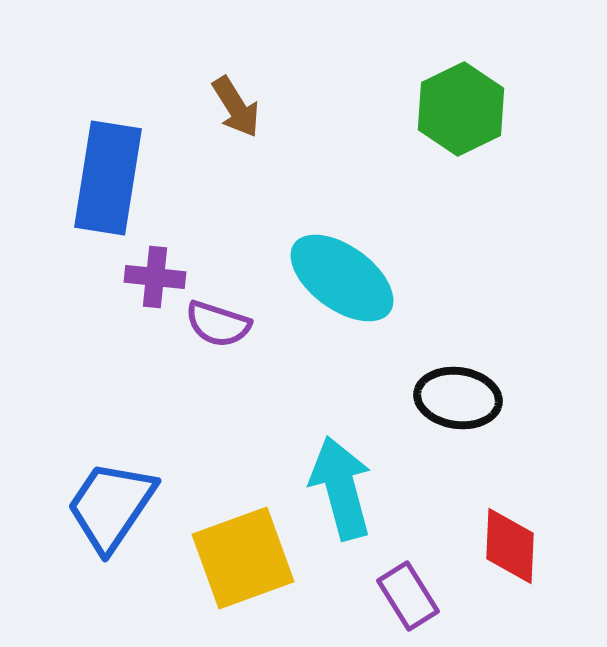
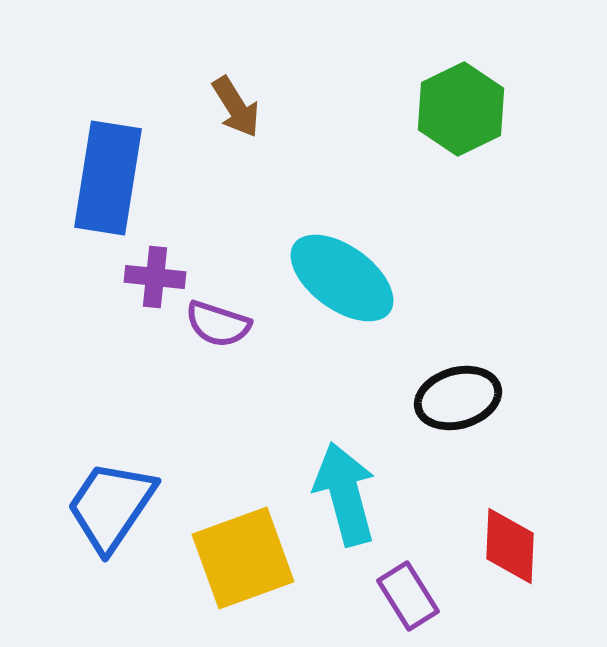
black ellipse: rotated 24 degrees counterclockwise
cyan arrow: moved 4 px right, 6 px down
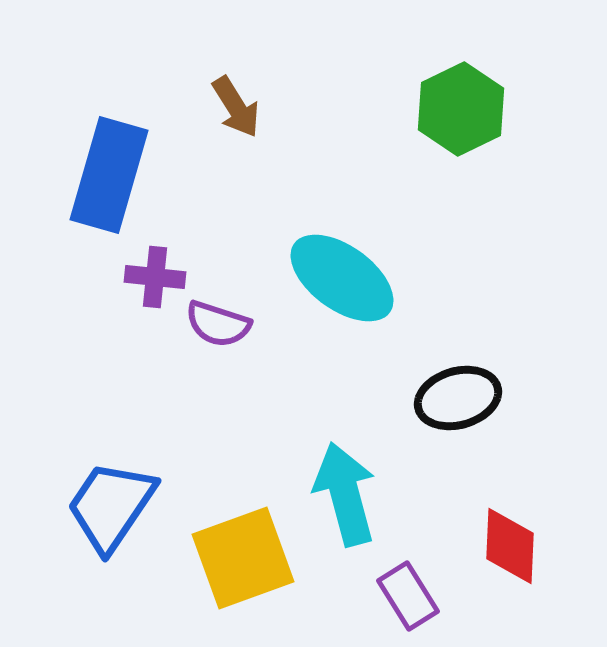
blue rectangle: moved 1 px right, 3 px up; rotated 7 degrees clockwise
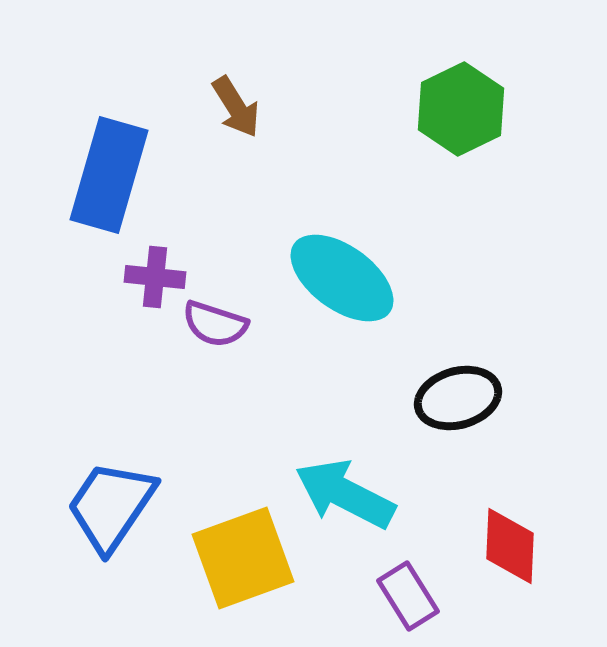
purple semicircle: moved 3 px left
cyan arrow: rotated 48 degrees counterclockwise
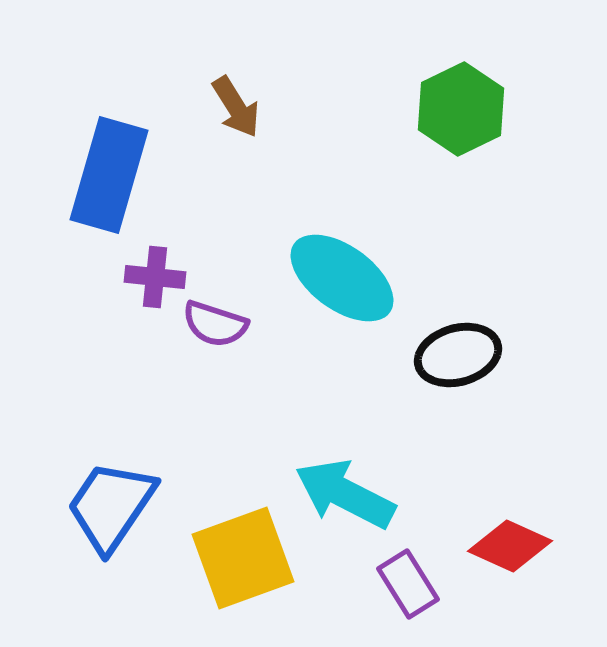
black ellipse: moved 43 px up
red diamond: rotated 68 degrees counterclockwise
purple rectangle: moved 12 px up
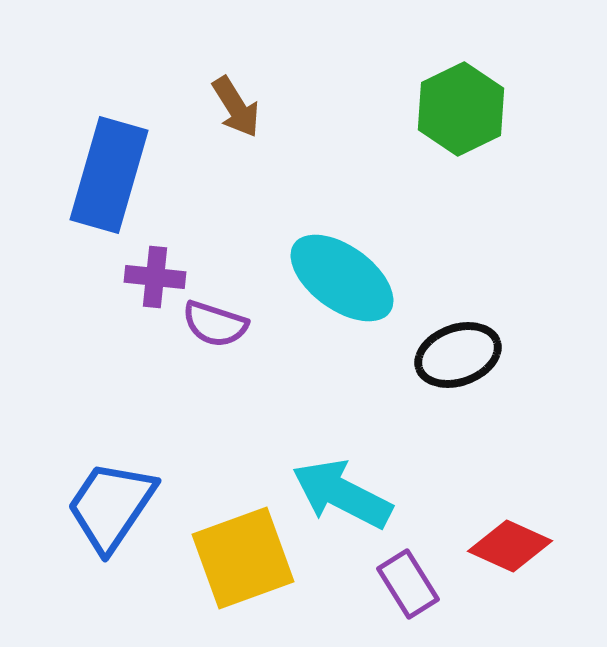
black ellipse: rotated 4 degrees counterclockwise
cyan arrow: moved 3 px left
